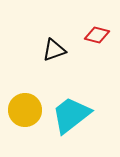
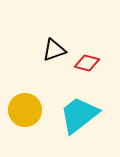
red diamond: moved 10 px left, 28 px down
cyan trapezoid: moved 8 px right
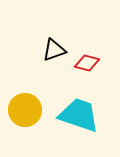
cyan trapezoid: rotated 57 degrees clockwise
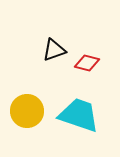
yellow circle: moved 2 px right, 1 px down
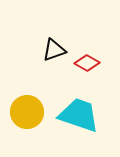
red diamond: rotated 15 degrees clockwise
yellow circle: moved 1 px down
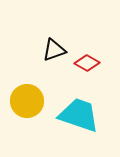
yellow circle: moved 11 px up
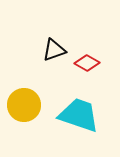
yellow circle: moved 3 px left, 4 px down
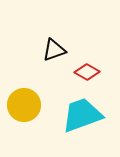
red diamond: moved 9 px down
cyan trapezoid: moved 3 px right; rotated 39 degrees counterclockwise
